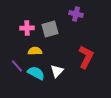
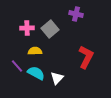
gray square: rotated 24 degrees counterclockwise
white triangle: moved 7 px down
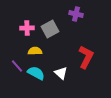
gray square: rotated 12 degrees clockwise
white triangle: moved 4 px right, 5 px up; rotated 32 degrees counterclockwise
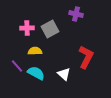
white triangle: moved 3 px right, 1 px down
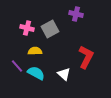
pink cross: rotated 16 degrees clockwise
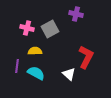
purple line: rotated 48 degrees clockwise
white triangle: moved 5 px right
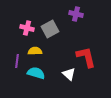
red L-shape: rotated 40 degrees counterclockwise
purple line: moved 5 px up
cyan semicircle: rotated 12 degrees counterclockwise
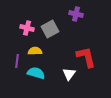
white triangle: rotated 24 degrees clockwise
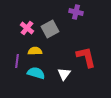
purple cross: moved 2 px up
pink cross: rotated 24 degrees clockwise
white triangle: moved 5 px left
